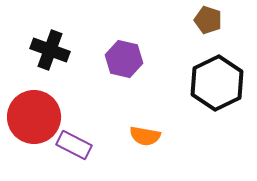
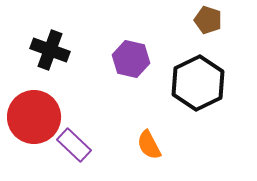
purple hexagon: moved 7 px right
black hexagon: moved 19 px left
orange semicircle: moved 4 px right, 9 px down; rotated 52 degrees clockwise
purple rectangle: rotated 16 degrees clockwise
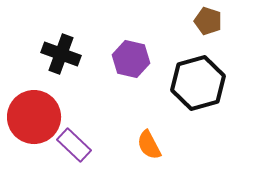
brown pentagon: moved 1 px down
black cross: moved 11 px right, 4 px down
black hexagon: rotated 10 degrees clockwise
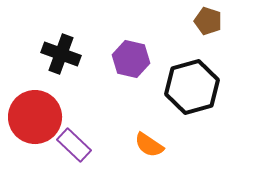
black hexagon: moved 6 px left, 4 px down
red circle: moved 1 px right
orange semicircle: rotated 28 degrees counterclockwise
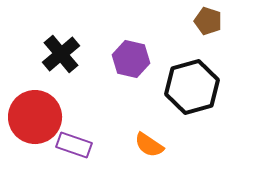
black cross: rotated 30 degrees clockwise
purple rectangle: rotated 24 degrees counterclockwise
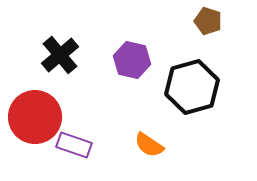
black cross: moved 1 px left, 1 px down
purple hexagon: moved 1 px right, 1 px down
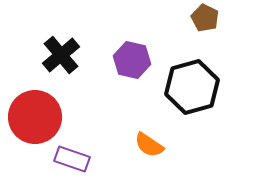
brown pentagon: moved 3 px left, 3 px up; rotated 8 degrees clockwise
black cross: moved 1 px right
purple rectangle: moved 2 px left, 14 px down
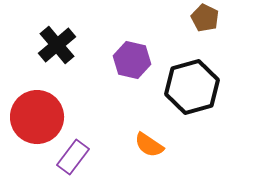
black cross: moved 4 px left, 10 px up
red circle: moved 2 px right
purple rectangle: moved 1 px right, 2 px up; rotated 72 degrees counterclockwise
